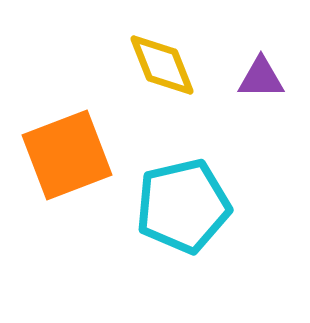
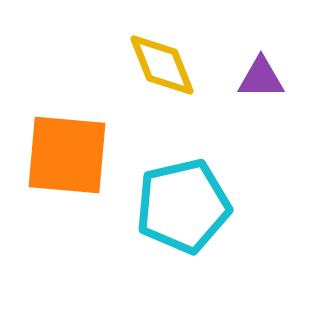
orange square: rotated 26 degrees clockwise
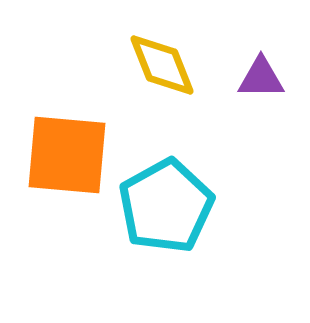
cyan pentagon: moved 17 px left; rotated 16 degrees counterclockwise
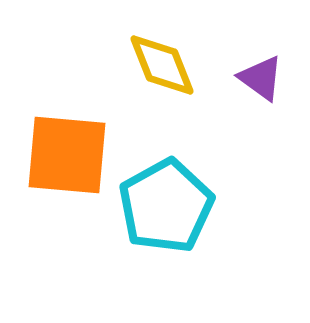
purple triangle: rotated 36 degrees clockwise
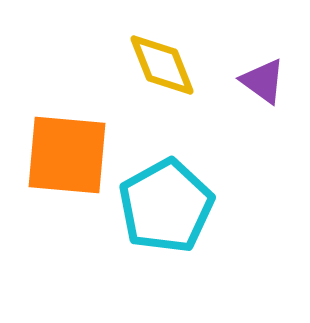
purple triangle: moved 2 px right, 3 px down
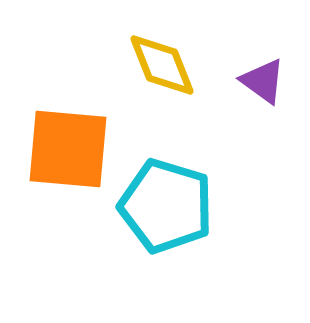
orange square: moved 1 px right, 6 px up
cyan pentagon: rotated 26 degrees counterclockwise
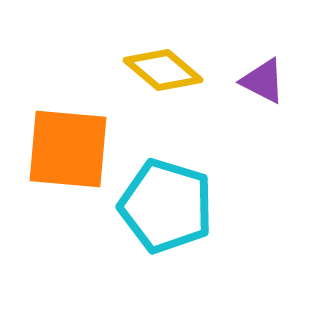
yellow diamond: moved 1 px right, 5 px down; rotated 28 degrees counterclockwise
purple triangle: rotated 9 degrees counterclockwise
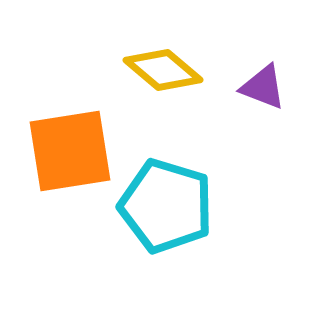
purple triangle: moved 6 px down; rotated 6 degrees counterclockwise
orange square: moved 2 px right, 2 px down; rotated 14 degrees counterclockwise
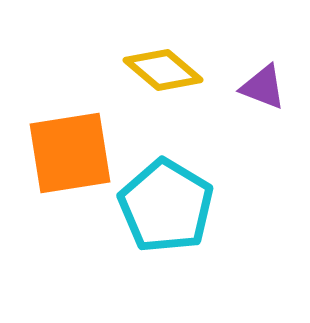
orange square: moved 2 px down
cyan pentagon: rotated 14 degrees clockwise
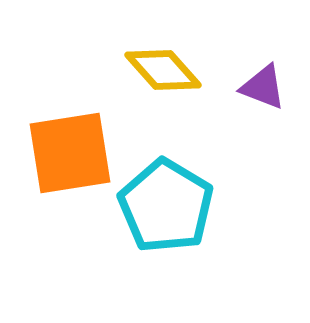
yellow diamond: rotated 8 degrees clockwise
